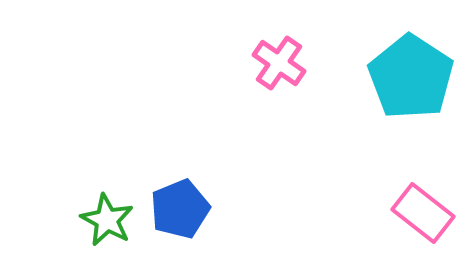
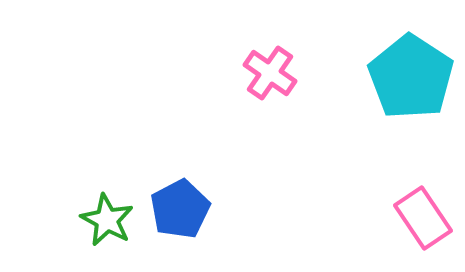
pink cross: moved 9 px left, 10 px down
blue pentagon: rotated 6 degrees counterclockwise
pink rectangle: moved 5 px down; rotated 18 degrees clockwise
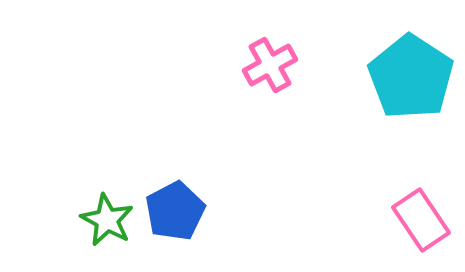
pink cross: moved 8 px up; rotated 26 degrees clockwise
blue pentagon: moved 5 px left, 2 px down
pink rectangle: moved 2 px left, 2 px down
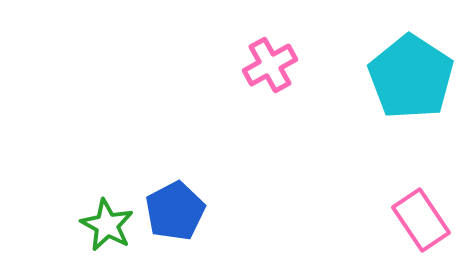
green star: moved 5 px down
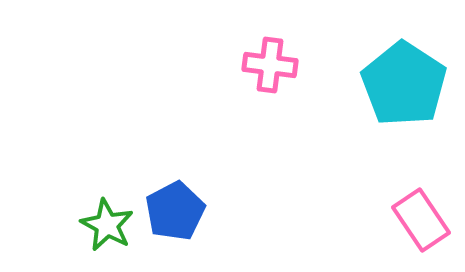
pink cross: rotated 36 degrees clockwise
cyan pentagon: moved 7 px left, 7 px down
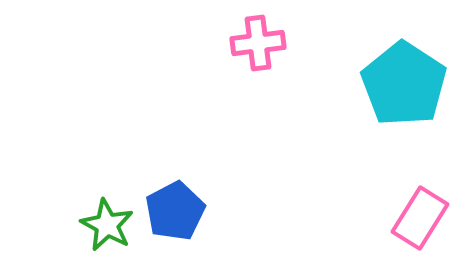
pink cross: moved 12 px left, 22 px up; rotated 14 degrees counterclockwise
pink rectangle: moved 1 px left, 2 px up; rotated 66 degrees clockwise
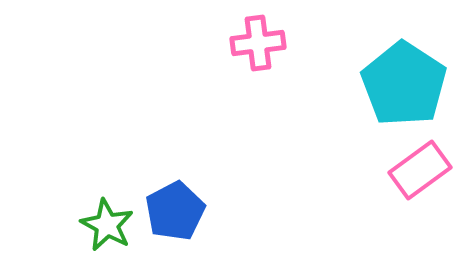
pink rectangle: moved 48 px up; rotated 22 degrees clockwise
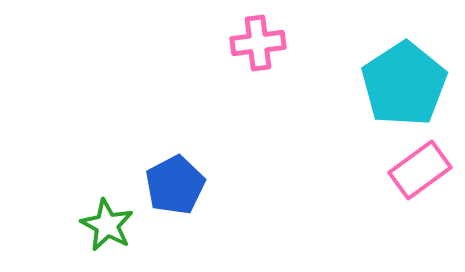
cyan pentagon: rotated 6 degrees clockwise
blue pentagon: moved 26 px up
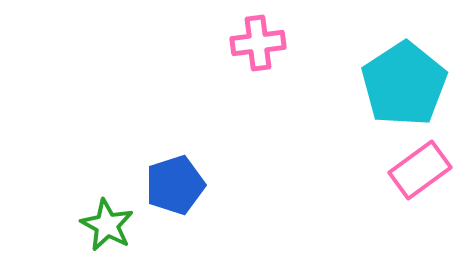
blue pentagon: rotated 10 degrees clockwise
